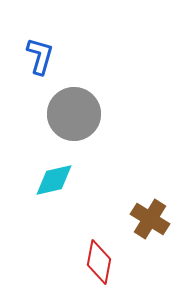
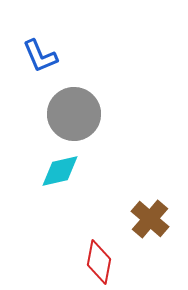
blue L-shape: rotated 141 degrees clockwise
cyan diamond: moved 6 px right, 9 px up
brown cross: rotated 9 degrees clockwise
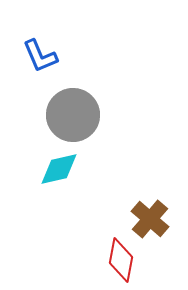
gray circle: moved 1 px left, 1 px down
cyan diamond: moved 1 px left, 2 px up
red diamond: moved 22 px right, 2 px up
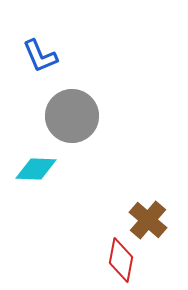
gray circle: moved 1 px left, 1 px down
cyan diamond: moved 23 px left; rotated 15 degrees clockwise
brown cross: moved 2 px left, 1 px down
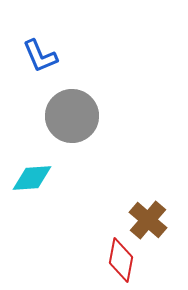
cyan diamond: moved 4 px left, 9 px down; rotated 6 degrees counterclockwise
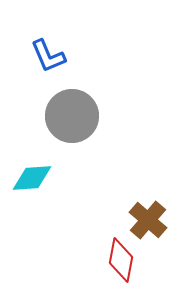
blue L-shape: moved 8 px right
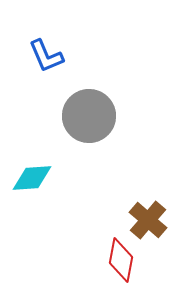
blue L-shape: moved 2 px left
gray circle: moved 17 px right
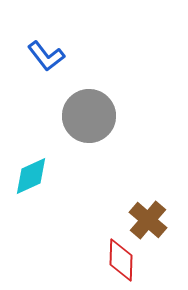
blue L-shape: rotated 15 degrees counterclockwise
cyan diamond: moved 1 px left, 2 px up; rotated 21 degrees counterclockwise
red diamond: rotated 9 degrees counterclockwise
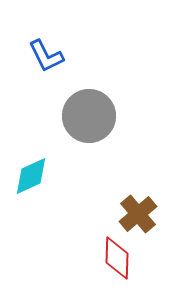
blue L-shape: rotated 12 degrees clockwise
brown cross: moved 10 px left, 6 px up; rotated 9 degrees clockwise
red diamond: moved 4 px left, 2 px up
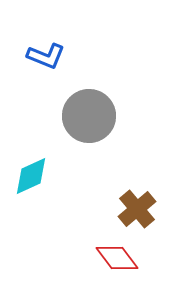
blue L-shape: rotated 42 degrees counterclockwise
brown cross: moved 1 px left, 5 px up
red diamond: rotated 39 degrees counterclockwise
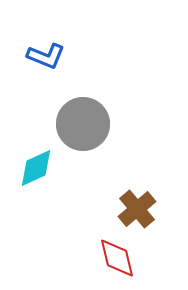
gray circle: moved 6 px left, 8 px down
cyan diamond: moved 5 px right, 8 px up
red diamond: rotated 24 degrees clockwise
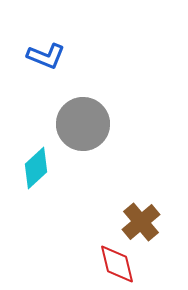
cyan diamond: rotated 18 degrees counterclockwise
brown cross: moved 4 px right, 13 px down
red diamond: moved 6 px down
